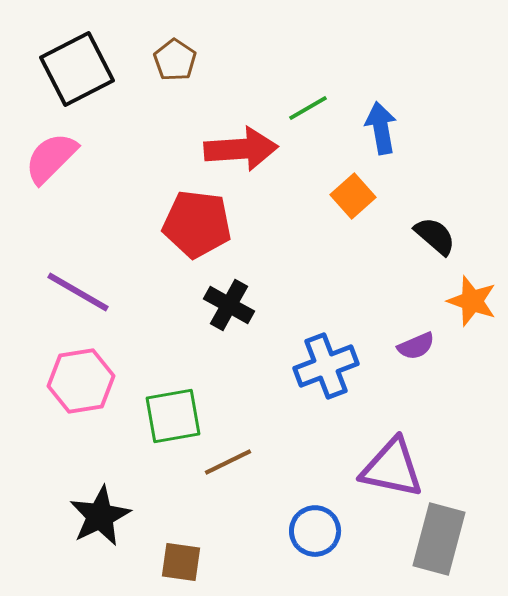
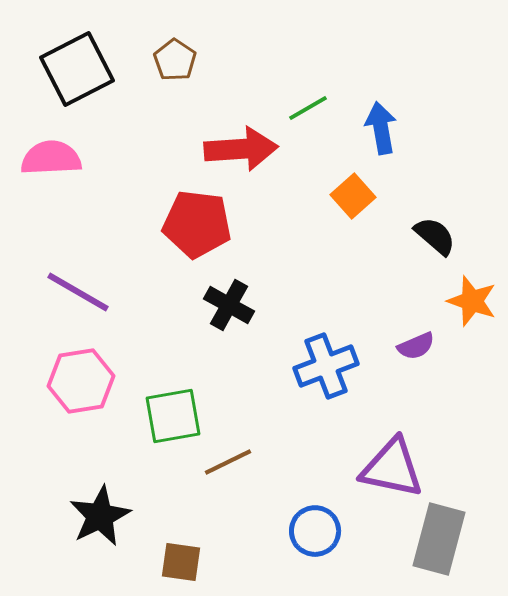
pink semicircle: rotated 42 degrees clockwise
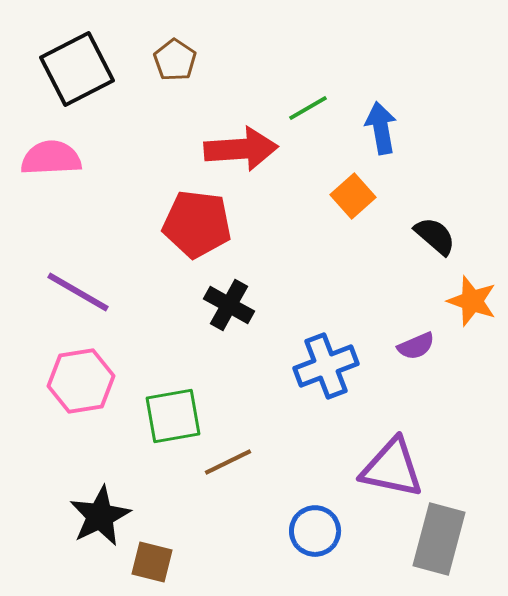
brown square: moved 29 px left; rotated 6 degrees clockwise
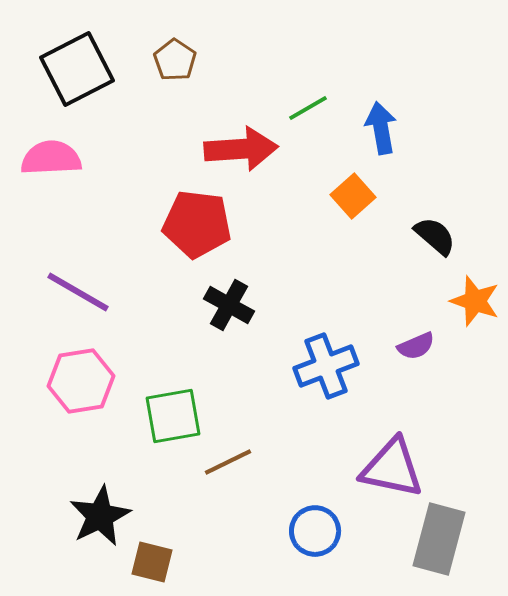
orange star: moved 3 px right
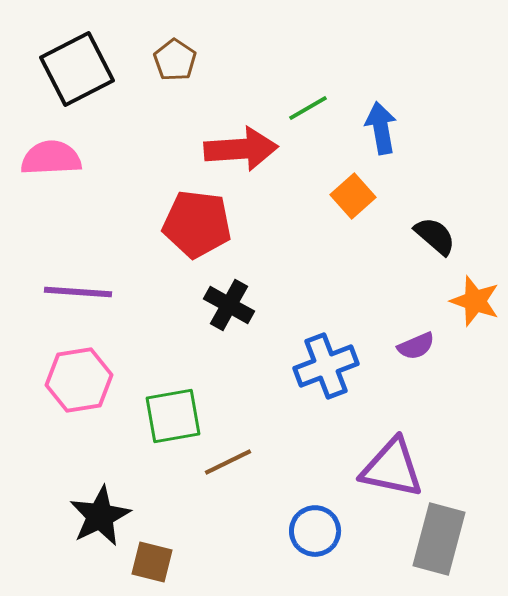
purple line: rotated 26 degrees counterclockwise
pink hexagon: moved 2 px left, 1 px up
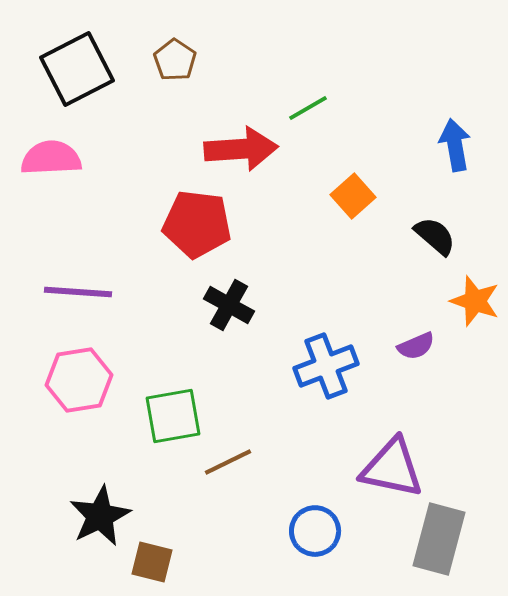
blue arrow: moved 74 px right, 17 px down
